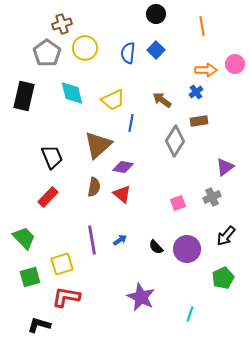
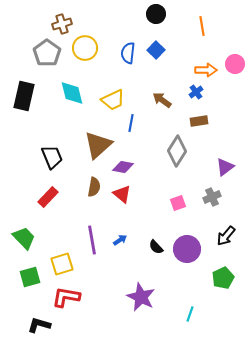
gray diamond: moved 2 px right, 10 px down
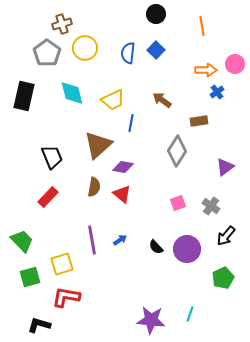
blue cross: moved 21 px right
gray cross: moved 1 px left, 9 px down; rotated 30 degrees counterclockwise
green trapezoid: moved 2 px left, 3 px down
purple star: moved 10 px right, 23 px down; rotated 20 degrees counterclockwise
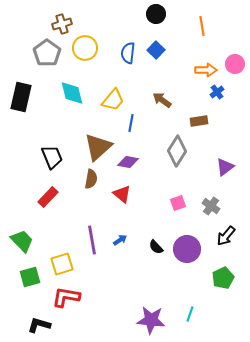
black rectangle: moved 3 px left, 1 px down
yellow trapezoid: rotated 25 degrees counterclockwise
brown triangle: moved 2 px down
purple diamond: moved 5 px right, 5 px up
brown semicircle: moved 3 px left, 8 px up
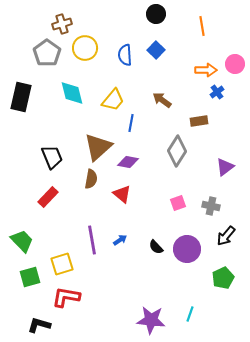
blue semicircle: moved 3 px left, 2 px down; rotated 10 degrees counterclockwise
gray cross: rotated 24 degrees counterclockwise
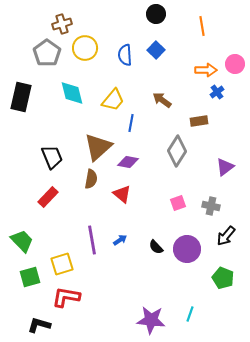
green pentagon: rotated 25 degrees counterclockwise
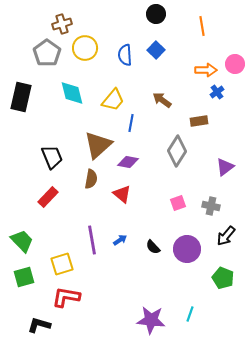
brown triangle: moved 2 px up
black semicircle: moved 3 px left
green square: moved 6 px left
